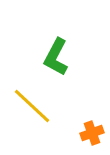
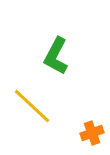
green L-shape: moved 1 px up
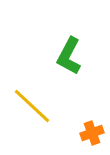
green L-shape: moved 13 px right
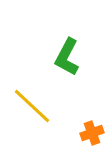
green L-shape: moved 2 px left, 1 px down
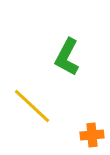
orange cross: moved 2 px down; rotated 15 degrees clockwise
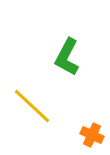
orange cross: rotated 30 degrees clockwise
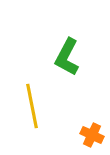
yellow line: rotated 36 degrees clockwise
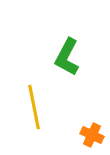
yellow line: moved 2 px right, 1 px down
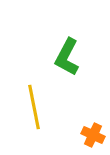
orange cross: moved 1 px right
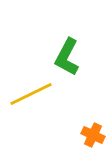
yellow line: moved 3 px left, 13 px up; rotated 75 degrees clockwise
